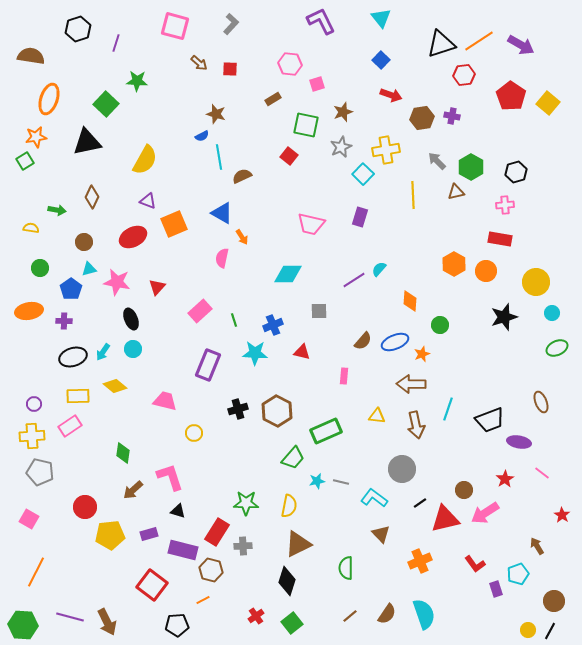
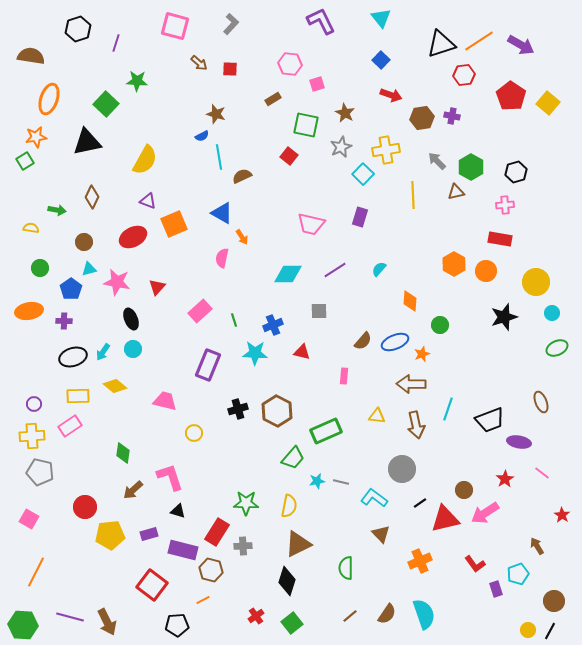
brown star at (343, 112): moved 2 px right, 1 px down; rotated 24 degrees counterclockwise
purple line at (354, 280): moved 19 px left, 10 px up
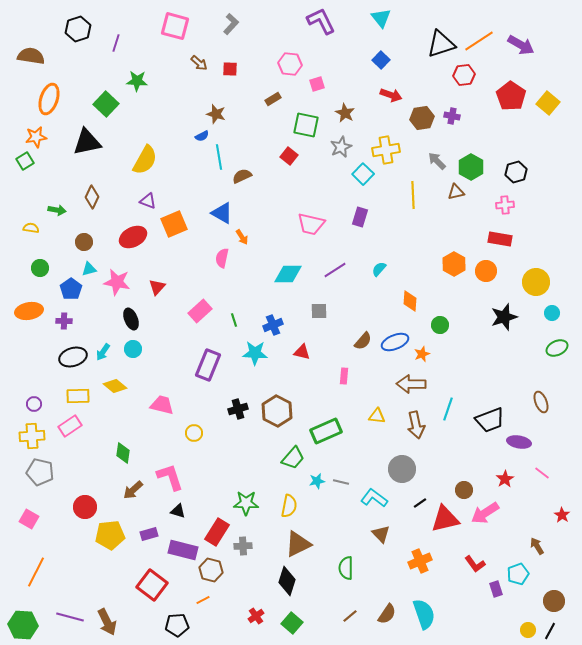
pink trapezoid at (165, 401): moved 3 px left, 4 px down
green square at (292, 623): rotated 10 degrees counterclockwise
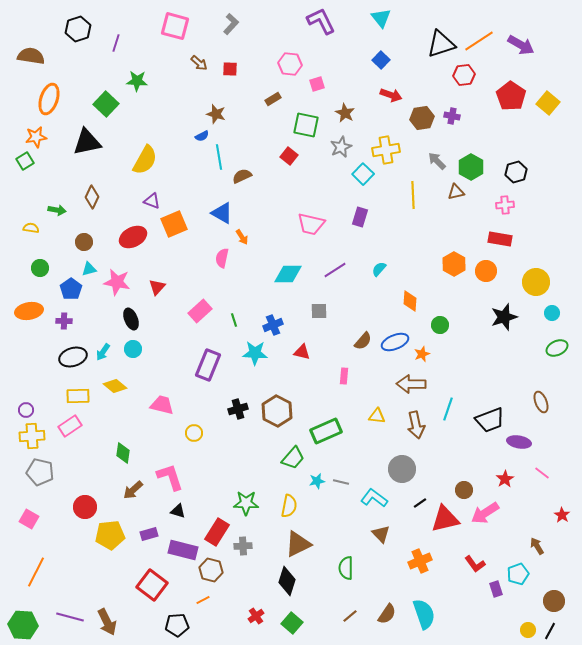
purple triangle at (148, 201): moved 4 px right
purple circle at (34, 404): moved 8 px left, 6 px down
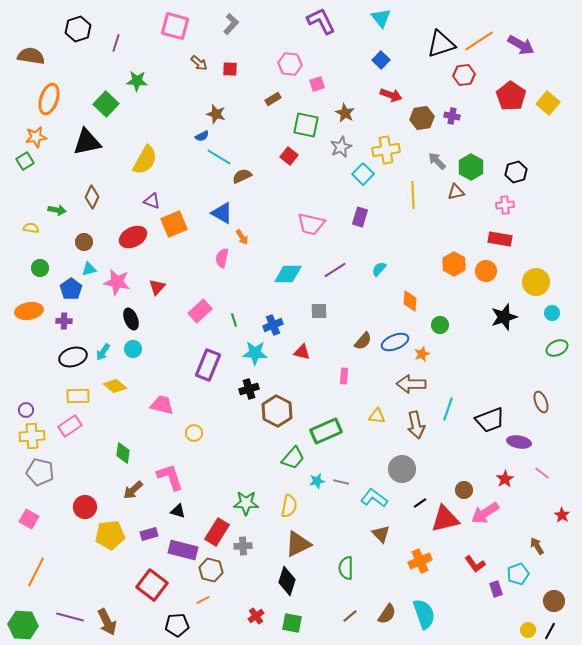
cyan line at (219, 157): rotated 50 degrees counterclockwise
black cross at (238, 409): moved 11 px right, 20 px up
green square at (292, 623): rotated 30 degrees counterclockwise
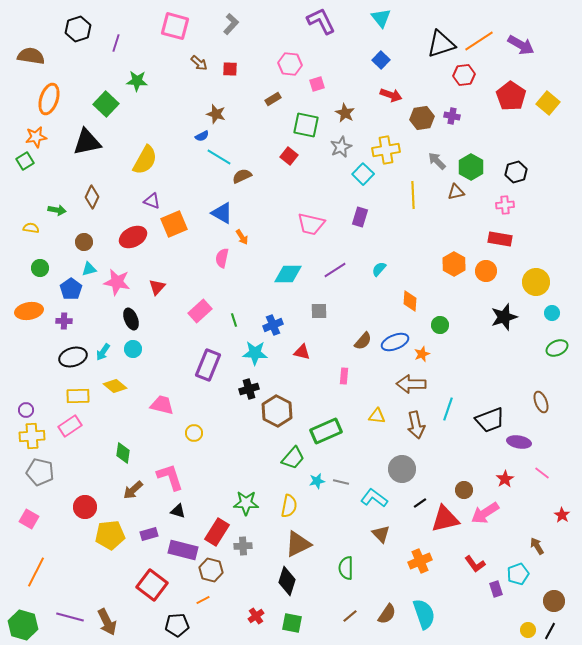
green hexagon at (23, 625): rotated 12 degrees clockwise
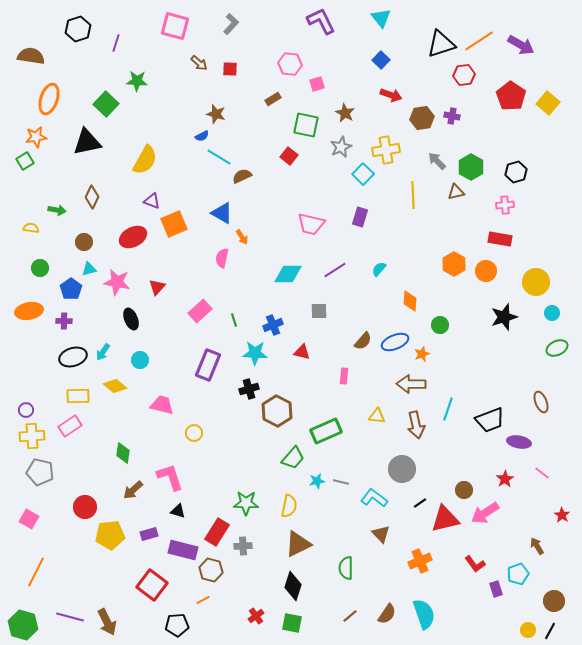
cyan circle at (133, 349): moved 7 px right, 11 px down
black diamond at (287, 581): moved 6 px right, 5 px down
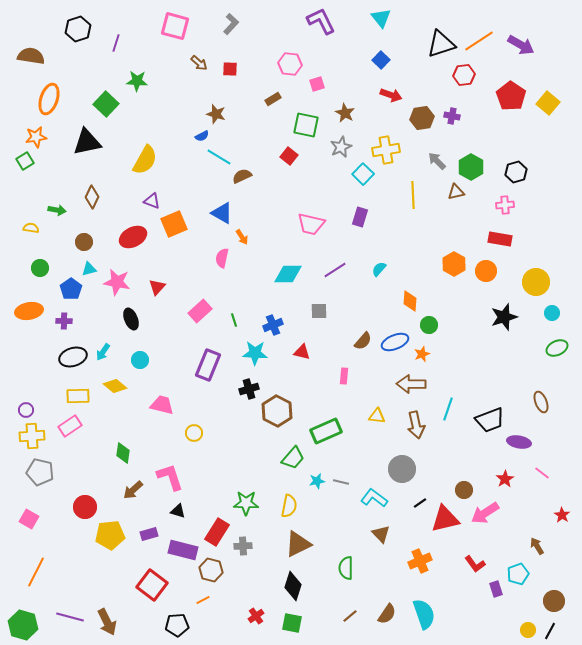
green circle at (440, 325): moved 11 px left
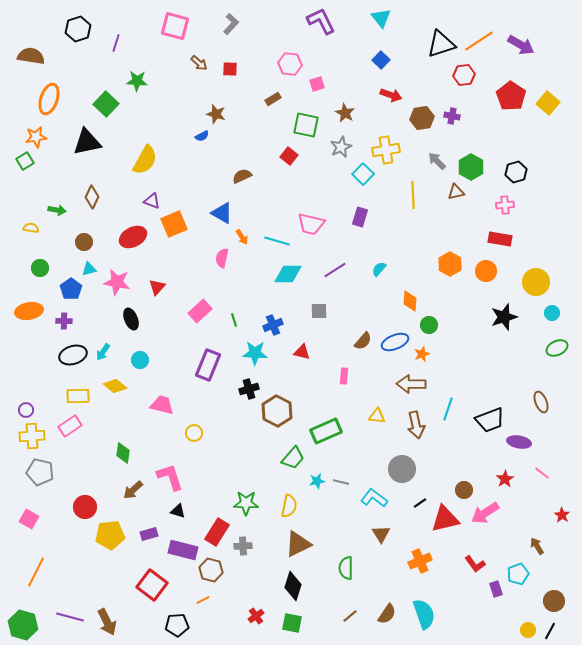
cyan line at (219, 157): moved 58 px right, 84 px down; rotated 15 degrees counterclockwise
orange hexagon at (454, 264): moved 4 px left
black ellipse at (73, 357): moved 2 px up
brown triangle at (381, 534): rotated 12 degrees clockwise
